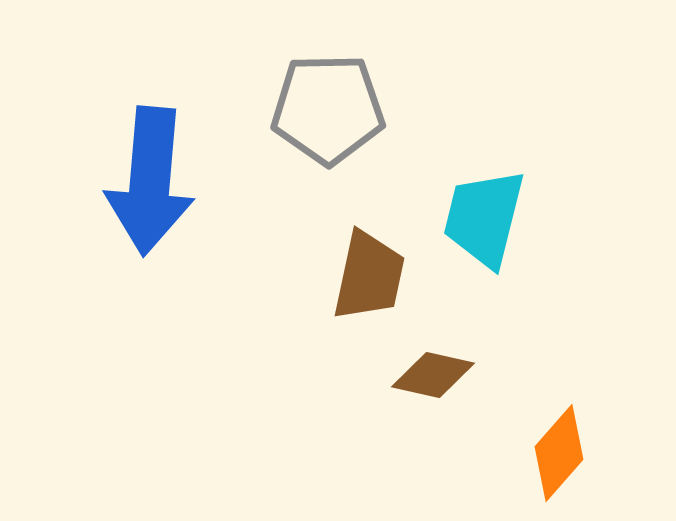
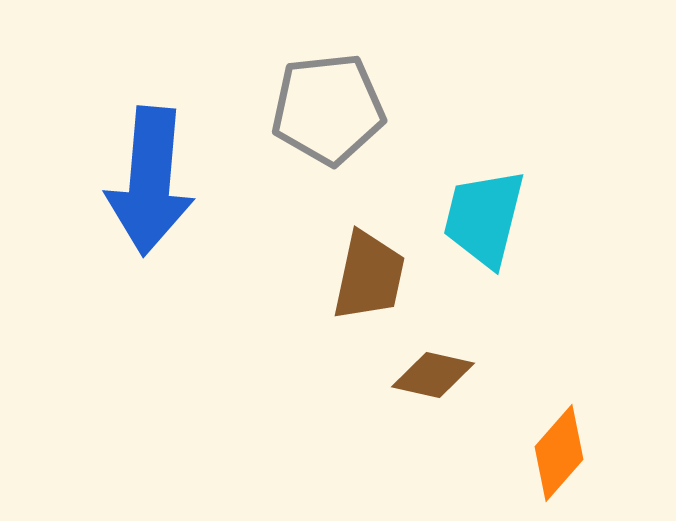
gray pentagon: rotated 5 degrees counterclockwise
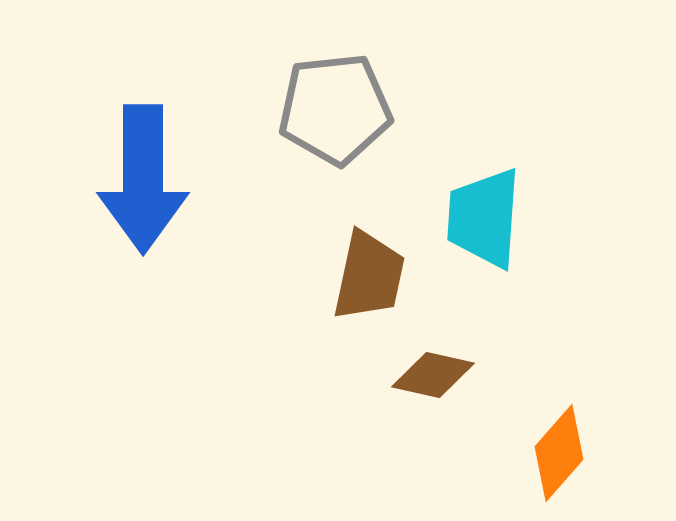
gray pentagon: moved 7 px right
blue arrow: moved 7 px left, 2 px up; rotated 5 degrees counterclockwise
cyan trapezoid: rotated 10 degrees counterclockwise
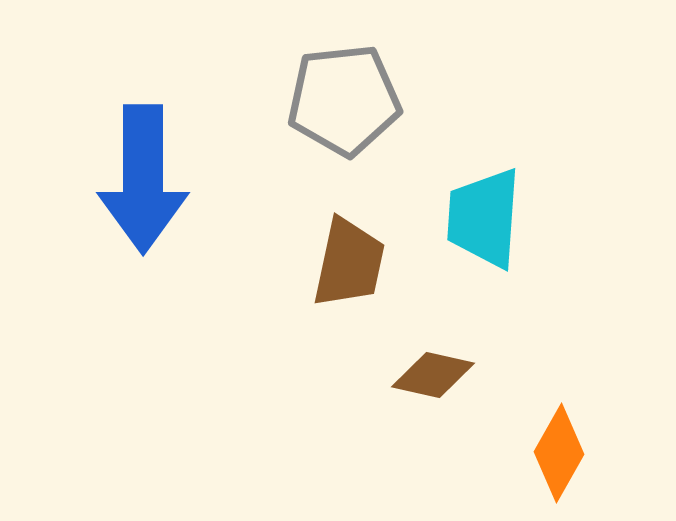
gray pentagon: moved 9 px right, 9 px up
brown trapezoid: moved 20 px left, 13 px up
orange diamond: rotated 12 degrees counterclockwise
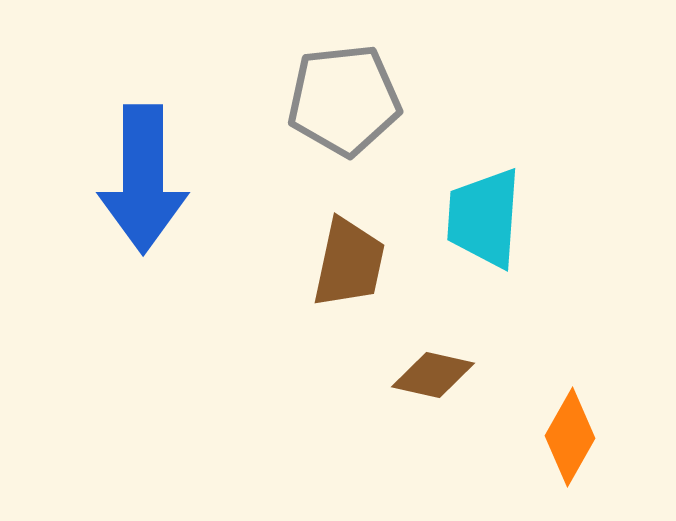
orange diamond: moved 11 px right, 16 px up
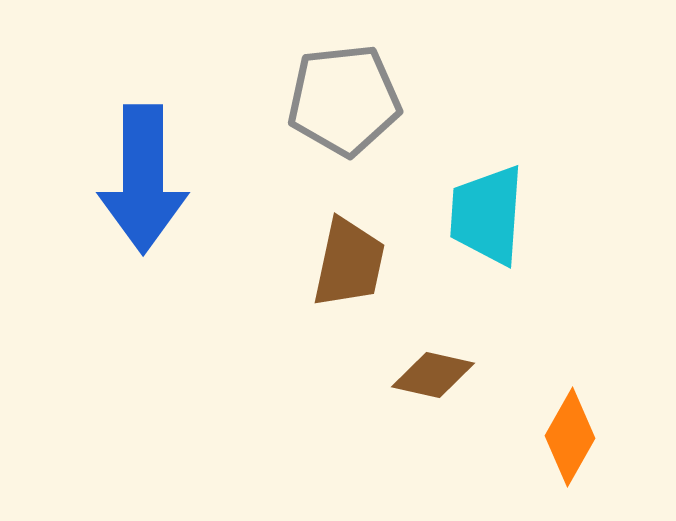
cyan trapezoid: moved 3 px right, 3 px up
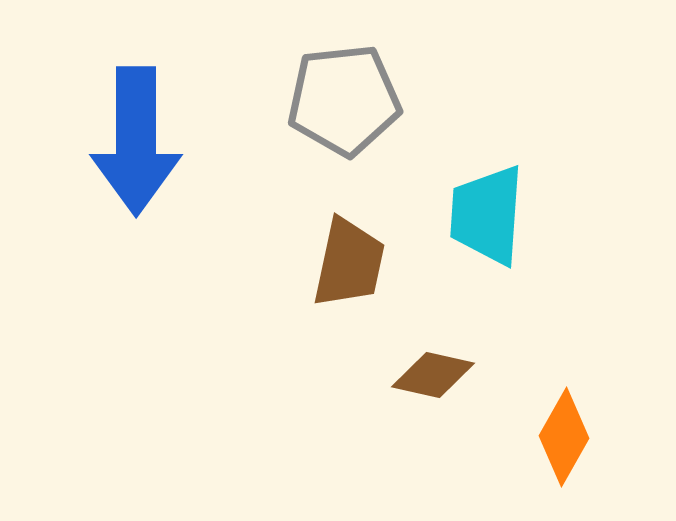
blue arrow: moved 7 px left, 38 px up
orange diamond: moved 6 px left
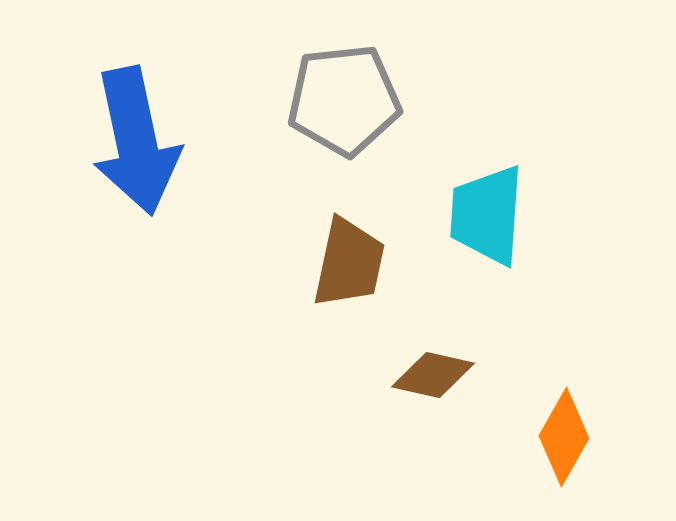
blue arrow: rotated 12 degrees counterclockwise
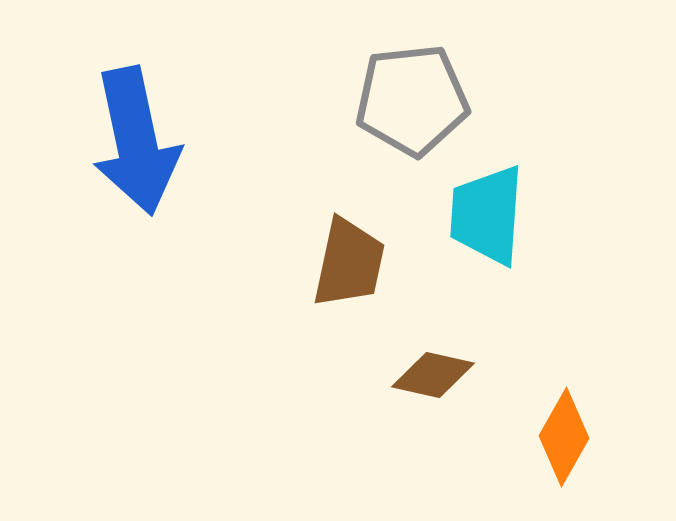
gray pentagon: moved 68 px right
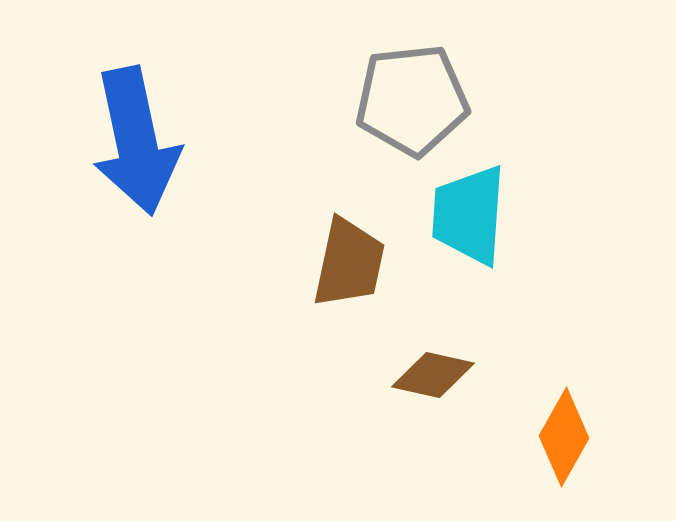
cyan trapezoid: moved 18 px left
